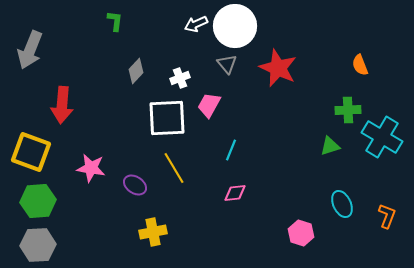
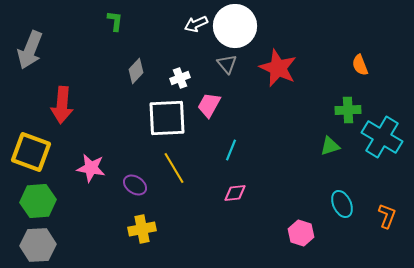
yellow cross: moved 11 px left, 3 px up
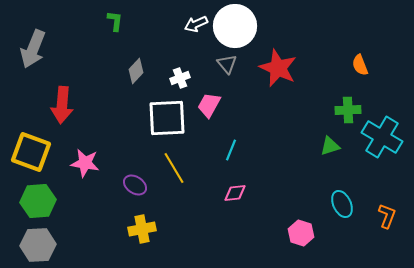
gray arrow: moved 3 px right, 1 px up
pink star: moved 6 px left, 5 px up
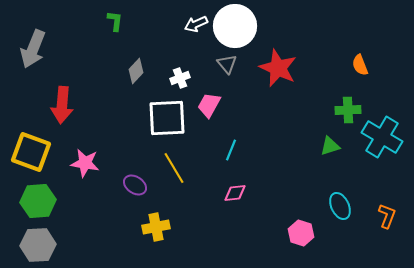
cyan ellipse: moved 2 px left, 2 px down
yellow cross: moved 14 px right, 2 px up
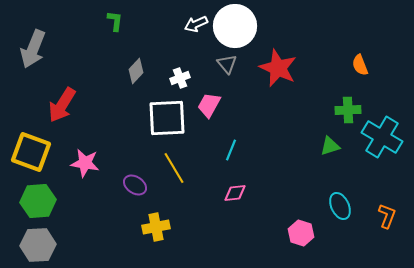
red arrow: rotated 27 degrees clockwise
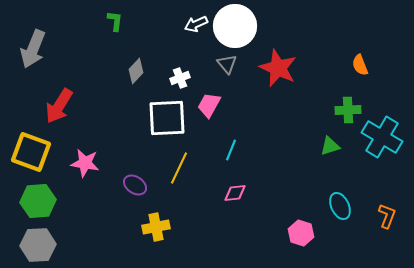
red arrow: moved 3 px left, 1 px down
yellow line: moved 5 px right; rotated 56 degrees clockwise
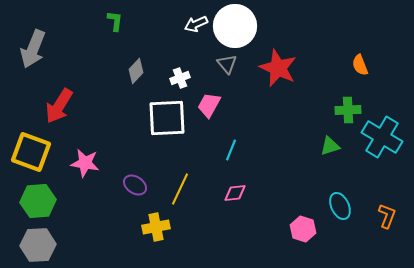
yellow line: moved 1 px right, 21 px down
pink hexagon: moved 2 px right, 4 px up
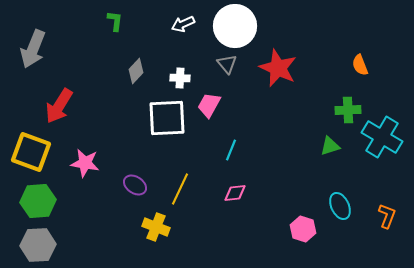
white arrow: moved 13 px left
white cross: rotated 24 degrees clockwise
yellow cross: rotated 32 degrees clockwise
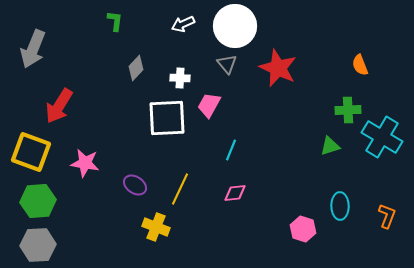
gray diamond: moved 3 px up
cyan ellipse: rotated 24 degrees clockwise
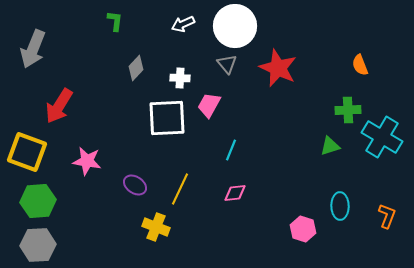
yellow square: moved 4 px left
pink star: moved 2 px right, 2 px up
